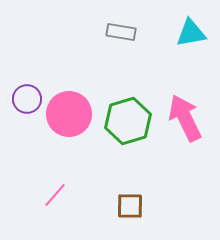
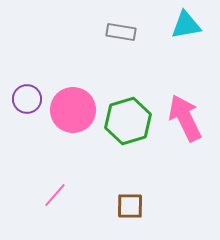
cyan triangle: moved 5 px left, 8 px up
pink circle: moved 4 px right, 4 px up
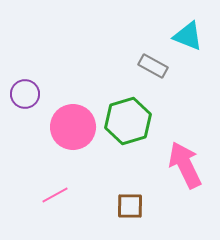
cyan triangle: moved 2 px right, 11 px down; rotated 32 degrees clockwise
gray rectangle: moved 32 px right, 34 px down; rotated 20 degrees clockwise
purple circle: moved 2 px left, 5 px up
pink circle: moved 17 px down
pink arrow: moved 47 px down
pink line: rotated 20 degrees clockwise
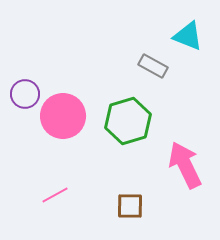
pink circle: moved 10 px left, 11 px up
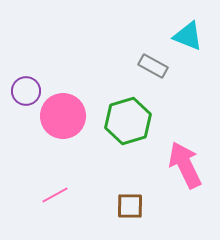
purple circle: moved 1 px right, 3 px up
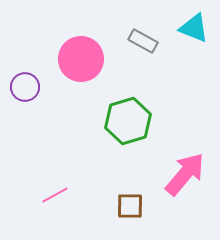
cyan triangle: moved 6 px right, 8 px up
gray rectangle: moved 10 px left, 25 px up
purple circle: moved 1 px left, 4 px up
pink circle: moved 18 px right, 57 px up
pink arrow: moved 9 px down; rotated 66 degrees clockwise
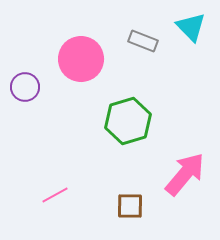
cyan triangle: moved 3 px left, 1 px up; rotated 24 degrees clockwise
gray rectangle: rotated 8 degrees counterclockwise
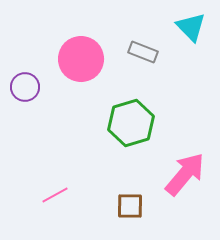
gray rectangle: moved 11 px down
green hexagon: moved 3 px right, 2 px down
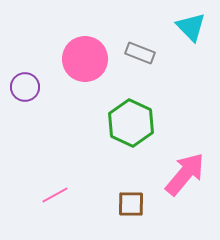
gray rectangle: moved 3 px left, 1 px down
pink circle: moved 4 px right
green hexagon: rotated 18 degrees counterclockwise
brown square: moved 1 px right, 2 px up
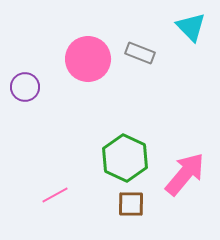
pink circle: moved 3 px right
green hexagon: moved 6 px left, 35 px down
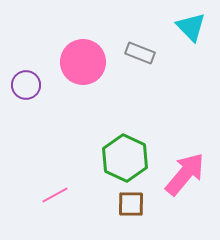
pink circle: moved 5 px left, 3 px down
purple circle: moved 1 px right, 2 px up
